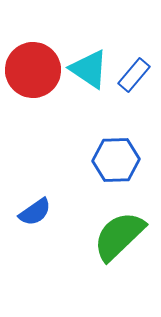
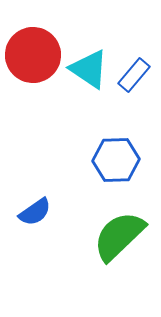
red circle: moved 15 px up
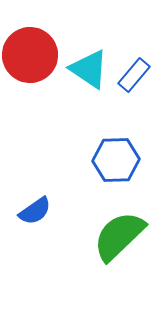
red circle: moved 3 px left
blue semicircle: moved 1 px up
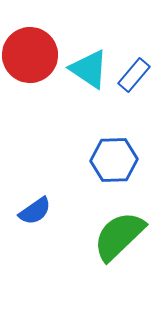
blue hexagon: moved 2 px left
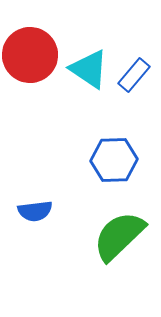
blue semicircle: rotated 28 degrees clockwise
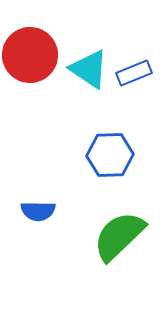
blue rectangle: moved 2 px up; rotated 28 degrees clockwise
blue hexagon: moved 4 px left, 5 px up
blue semicircle: moved 3 px right; rotated 8 degrees clockwise
